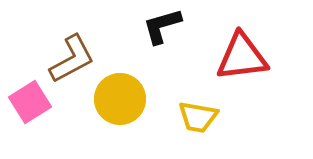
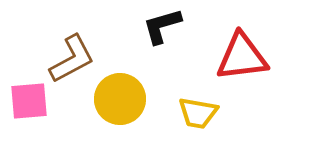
pink square: moved 1 px left, 1 px up; rotated 27 degrees clockwise
yellow trapezoid: moved 4 px up
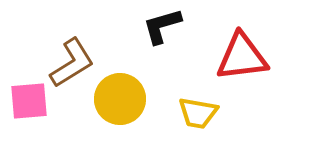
brown L-shape: moved 4 px down; rotated 4 degrees counterclockwise
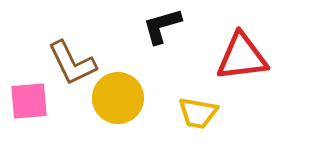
brown L-shape: rotated 96 degrees clockwise
yellow circle: moved 2 px left, 1 px up
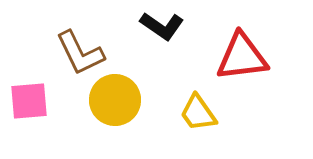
black L-shape: rotated 129 degrees counterclockwise
brown L-shape: moved 8 px right, 10 px up
yellow circle: moved 3 px left, 2 px down
yellow trapezoid: rotated 45 degrees clockwise
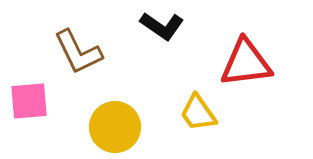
brown L-shape: moved 2 px left, 1 px up
red triangle: moved 4 px right, 6 px down
yellow circle: moved 27 px down
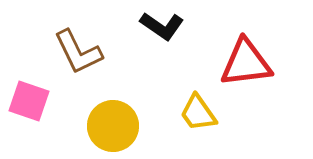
pink square: rotated 24 degrees clockwise
yellow circle: moved 2 px left, 1 px up
